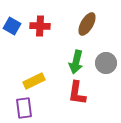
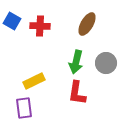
blue square: moved 5 px up
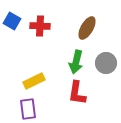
brown ellipse: moved 4 px down
purple rectangle: moved 4 px right, 1 px down
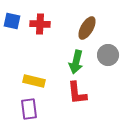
blue square: rotated 18 degrees counterclockwise
red cross: moved 2 px up
gray circle: moved 2 px right, 8 px up
yellow rectangle: rotated 40 degrees clockwise
red L-shape: rotated 15 degrees counterclockwise
purple rectangle: moved 1 px right
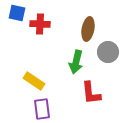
blue square: moved 5 px right, 8 px up
brown ellipse: moved 1 px right, 1 px down; rotated 20 degrees counterclockwise
gray circle: moved 3 px up
yellow rectangle: rotated 20 degrees clockwise
red L-shape: moved 14 px right
purple rectangle: moved 13 px right
